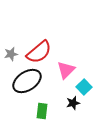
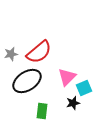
pink triangle: moved 1 px right, 7 px down
cyan square: moved 1 px down; rotated 21 degrees clockwise
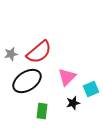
cyan square: moved 7 px right, 1 px down
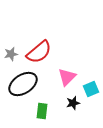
black ellipse: moved 4 px left, 3 px down
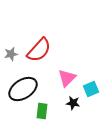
red semicircle: moved 2 px up; rotated 8 degrees counterclockwise
pink triangle: moved 1 px down
black ellipse: moved 5 px down
black star: rotated 24 degrees clockwise
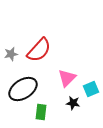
green rectangle: moved 1 px left, 1 px down
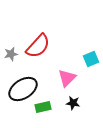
red semicircle: moved 1 px left, 4 px up
cyan square: moved 30 px up
green rectangle: moved 2 px right, 5 px up; rotated 70 degrees clockwise
